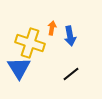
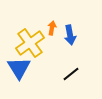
blue arrow: moved 1 px up
yellow cross: rotated 36 degrees clockwise
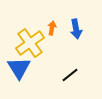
blue arrow: moved 6 px right, 6 px up
black line: moved 1 px left, 1 px down
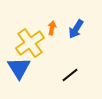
blue arrow: rotated 42 degrees clockwise
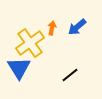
blue arrow: moved 1 px right, 2 px up; rotated 18 degrees clockwise
